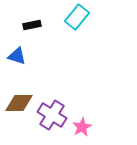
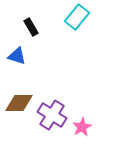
black rectangle: moved 1 px left, 2 px down; rotated 72 degrees clockwise
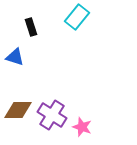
black rectangle: rotated 12 degrees clockwise
blue triangle: moved 2 px left, 1 px down
brown diamond: moved 1 px left, 7 px down
pink star: rotated 24 degrees counterclockwise
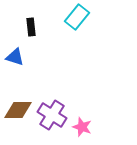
black rectangle: rotated 12 degrees clockwise
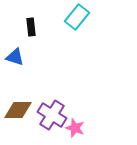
pink star: moved 7 px left, 1 px down
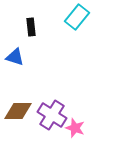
brown diamond: moved 1 px down
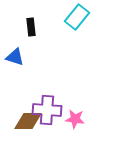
brown diamond: moved 10 px right, 10 px down
purple cross: moved 5 px left, 5 px up; rotated 28 degrees counterclockwise
pink star: moved 9 px up; rotated 12 degrees counterclockwise
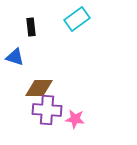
cyan rectangle: moved 2 px down; rotated 15 degrees clockwise
brown diamond: moved 11 px right, 33 px up
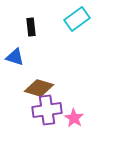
brown diamond: rotated 16 degrees clockwise
purple cross: rotated 12 degrees counterclockwise
pink star: moved 1 px left, 1 px up; rotated 24 degrees clockwise
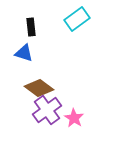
blue triangle: moved 9 px right, 4 px up
brown diamond: rotated 20 degrees clockwise
purple cross: rotated 28 degrees counterclockwise
